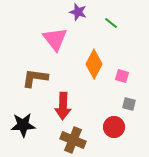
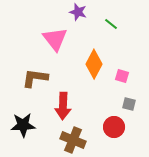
green line: moved 1 px down
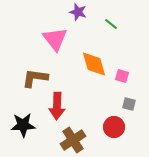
orange diamond: rotated 44 degrees counterclockwise
red arrow: moved 6 px left
brown cross: rotated 35 degrees clockwise
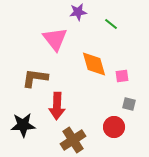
purple star: rotated 24 degrees counterclockwise
pink square: rotated 24 degrees counterclockwise
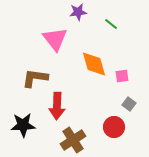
gray square: rotated 24 degrees clockwise
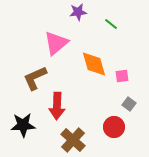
pink triangle: moved 1 px right, 4 px down; rotated 28 degrees clockwise
brown L-shape: rotated 32 degrees counterclockwise
brown cross: rotated 15 degrees counterclockwise
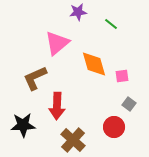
pink triangle: moved 1 px right
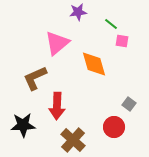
pink square: moved 35 px up; rotated 16 degrees clockwise
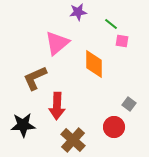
orange diamond: rotated 16 degrees clockwise
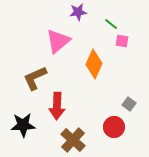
pink triangle: moved 1 px right, 2 px up
orange diamond: rotated 24 degrees clockwise
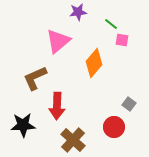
pink square: moved 1 px up
orange diamond: moved 1 px up; rotated 16 degrees clockwise
